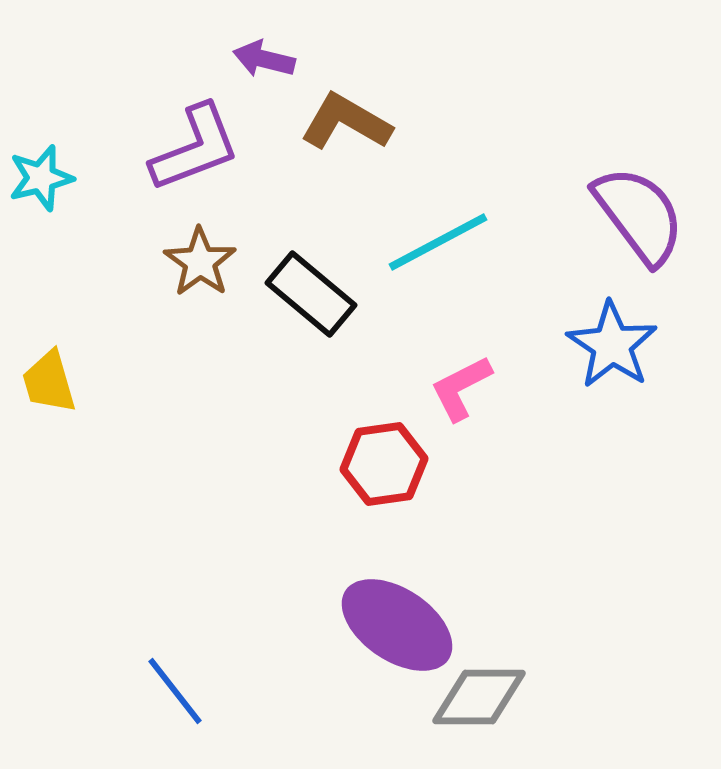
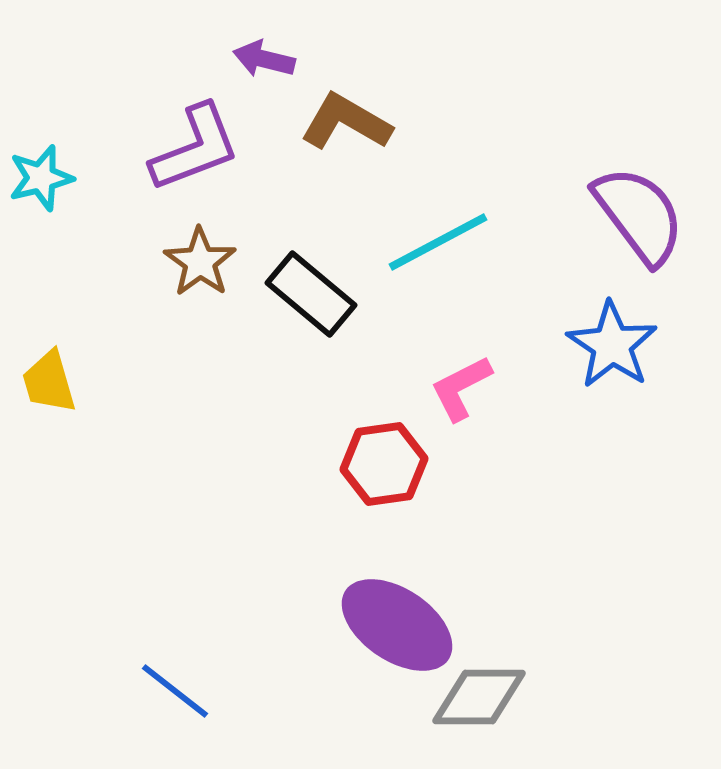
blue line: rotated 14 degrees counterclockwise
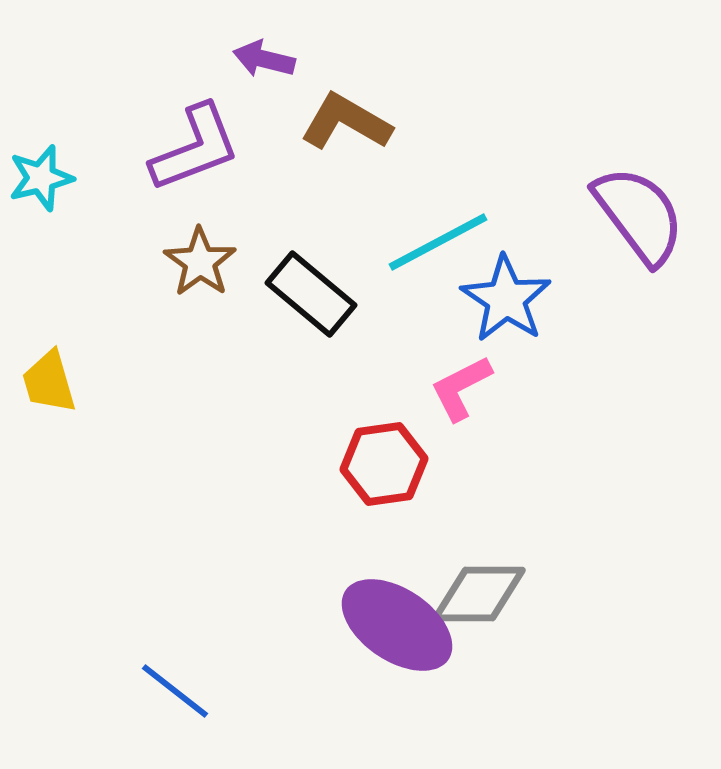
blue star: moved 106 px left, 46 px up
gray diamond: moved 103 px up
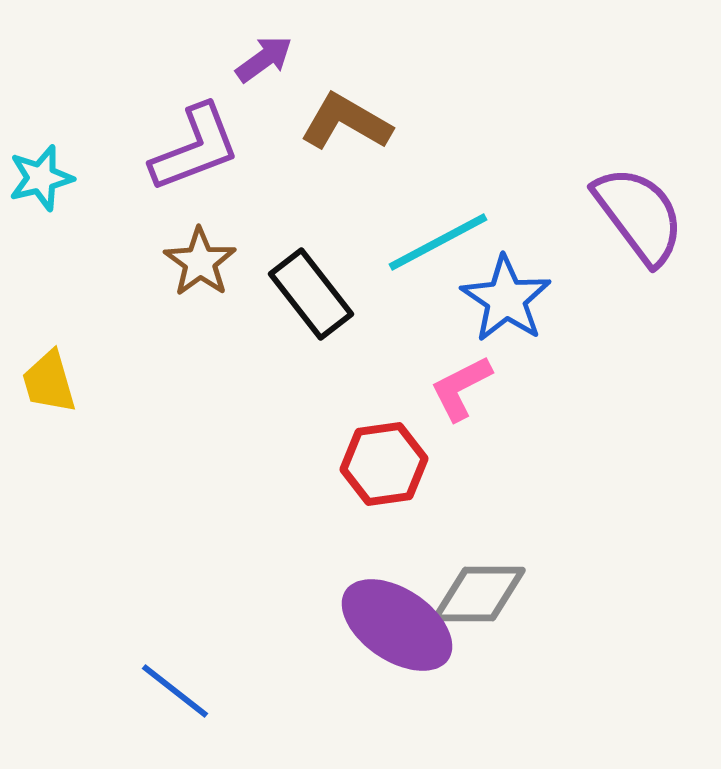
purple arrow: rotated 130 degrees clockwise
black rectangle: rotated 12 degrees clockwise
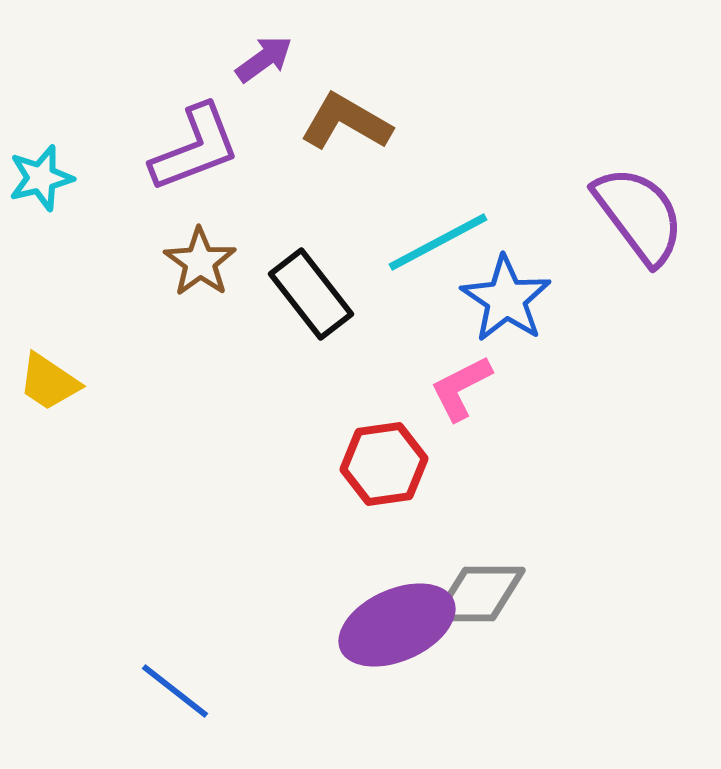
yellow trapezoid: rotated 40 degrees counterclockwise
purple ellipse: rotated 58 degrees counterclockwise
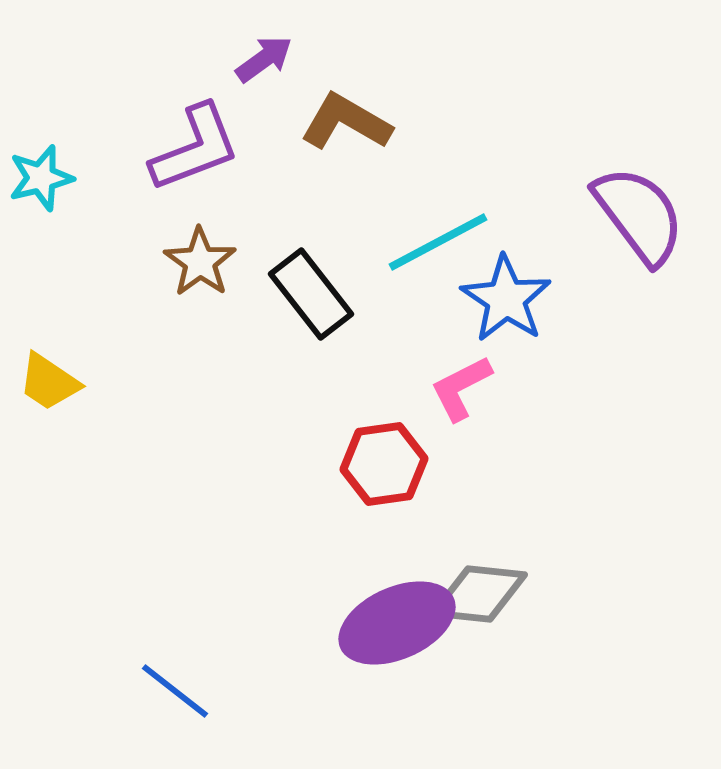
gray diamond: rotated 6 degrees clockwise
purple ellipse: moved 2 px up
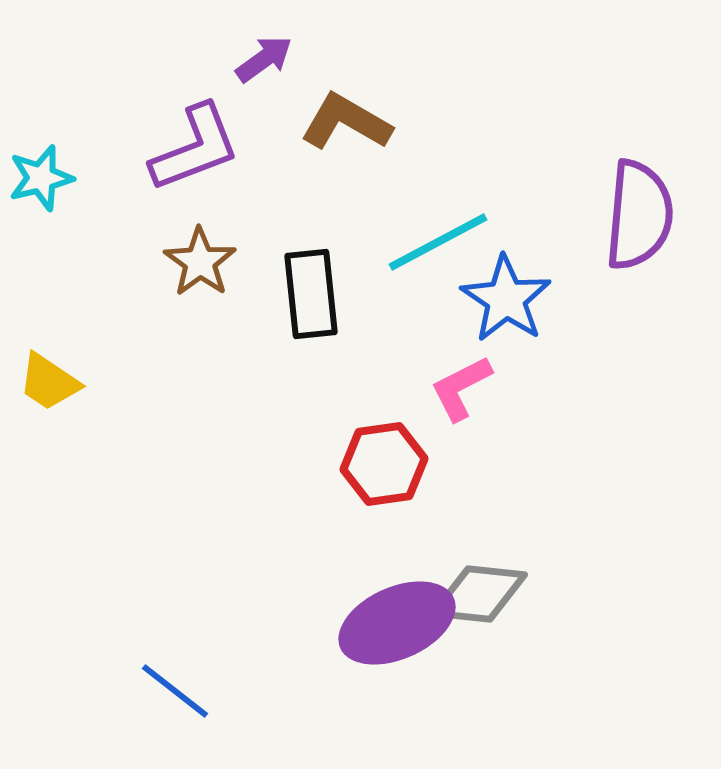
purple semicircle: rotated 42 degrees clockwise
black rectangle: rotated 32 degrees clockwise
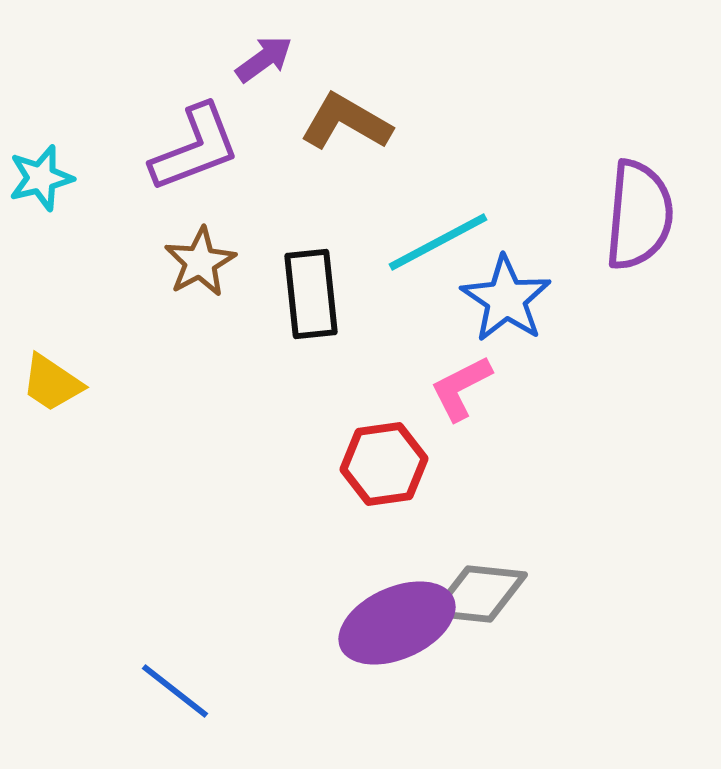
brown star: rotated 8 degrees clockwise
yellow trapezoid: moved 3 px right, 1 px down
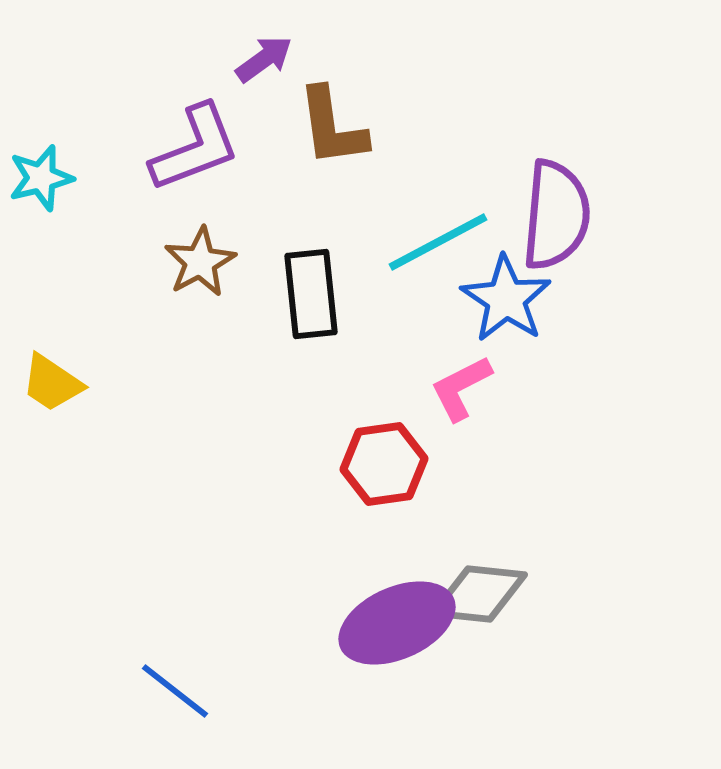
brown L-shape: moved 14 px left, 5 px down; rotated 128 degrees counterclockwise
purple semicircle: moved 83 px left
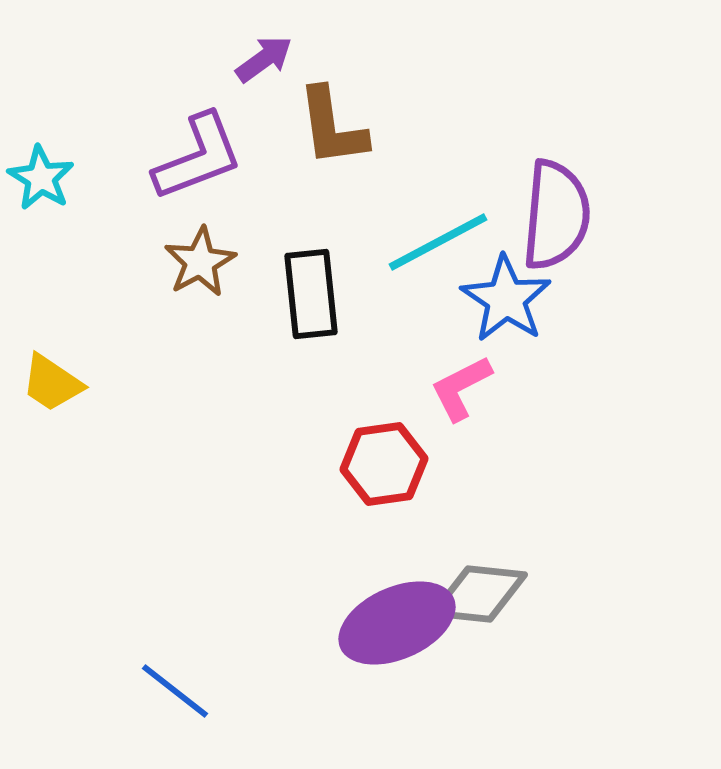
purple L-shape: moved 3 px right, 9 px down
cyan star: rotated 26 degrees counterclockwise
